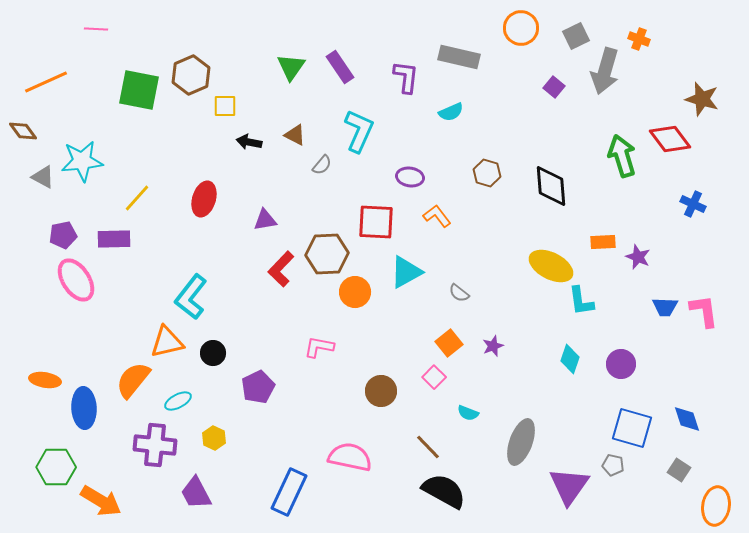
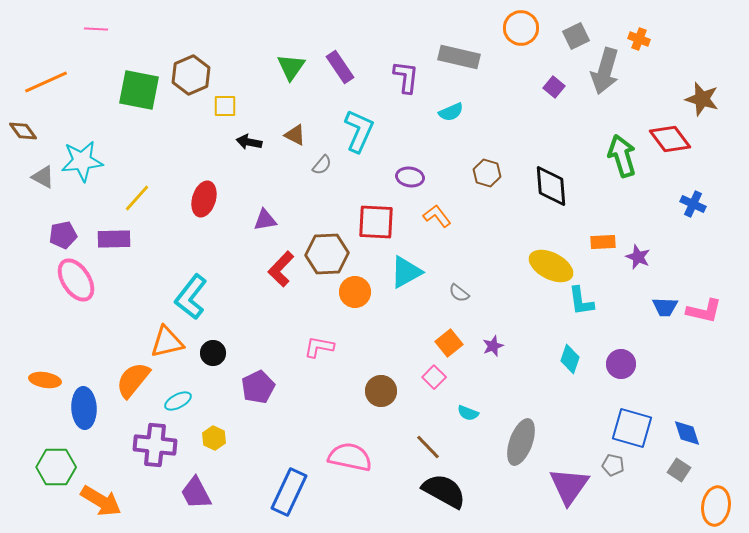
pink L-shape at (704, 311): rotated 111 degrees clockwise
blue diamond at (687, 419): moved 14 px down
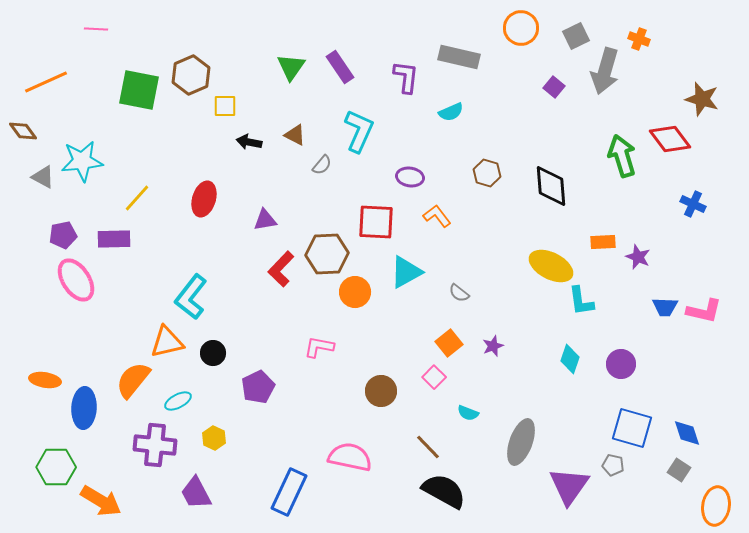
blue ellipse at (84, 408): rotated 6 degrees clockwise
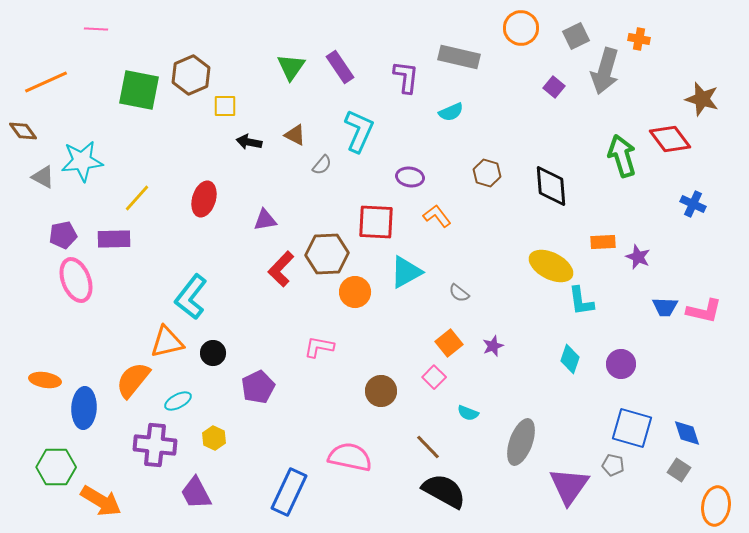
orange cross at (639, 39): rotated 10 degrees counterclockwise
pink ellipse at (76, 280): rotated 12 degrees clockwise
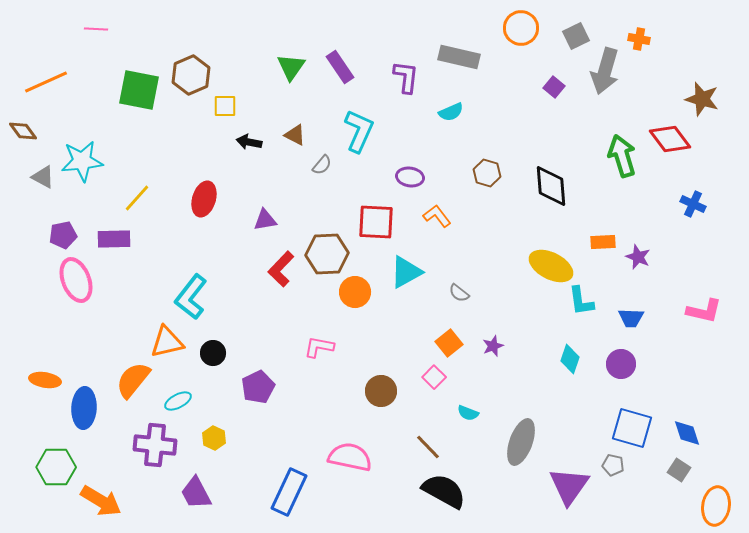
blue trapezoid at (665, 307): moved 34 px left, 11 px down
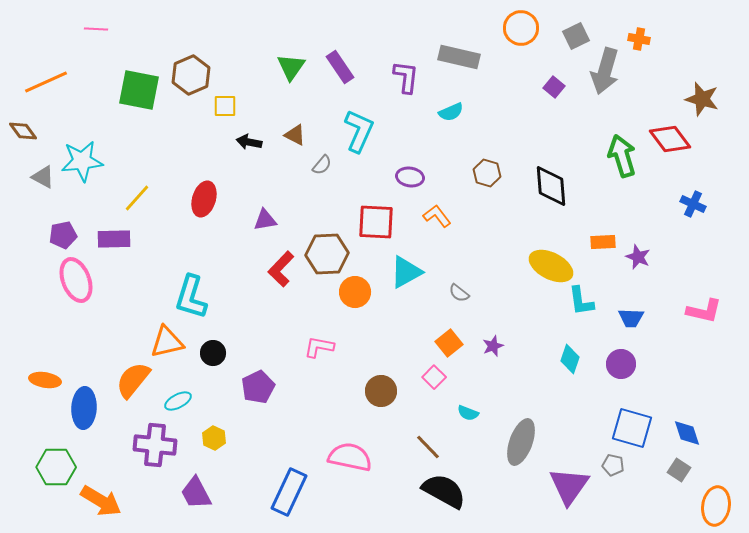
cyan L-shape at (191, 297): rotated 21 degrees counterclockwise
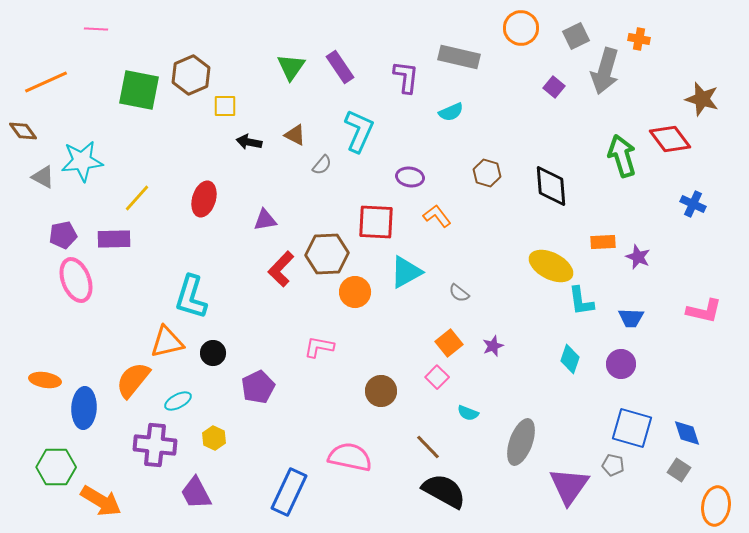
pink square at (434, 377): moved 3 px right
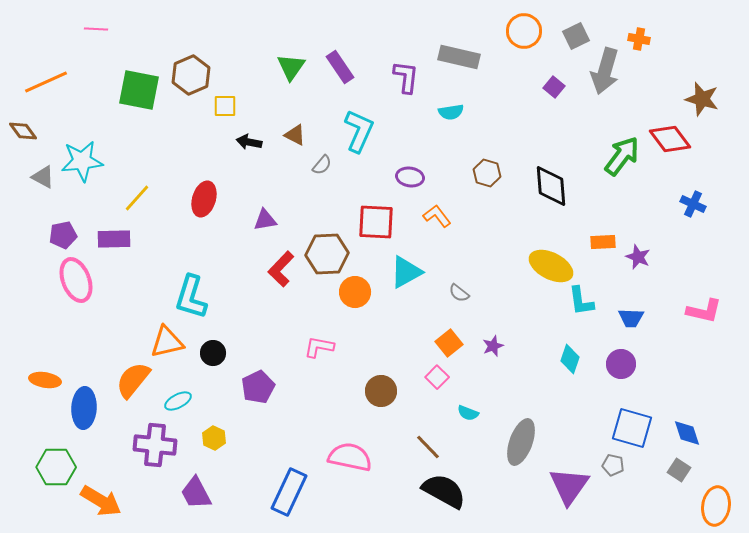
orange circle at (521, 28): moved 3 px right, 3 px down
cyan semicircle at (451, 112): rotated 15 degrees clockwise
green arrow at (622, 156): rotated 54 degrees clockwise
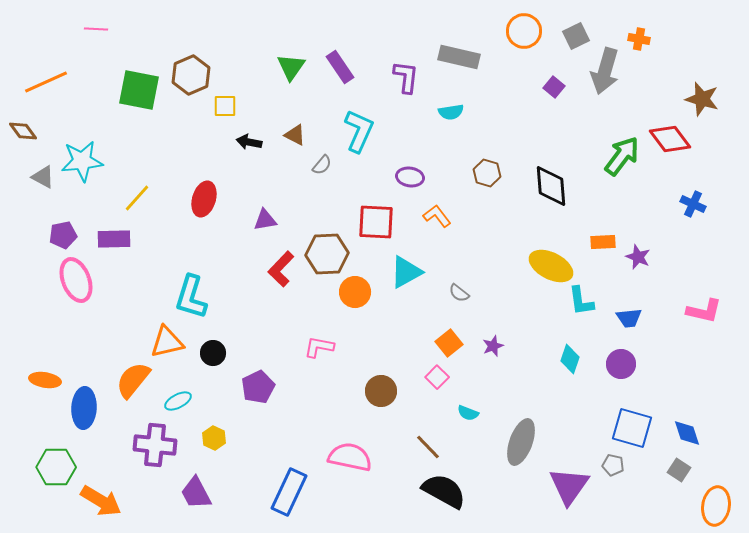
blue trapezoid at (631, 318): moved 2 px left; rotated 8 degrees counterclockwise
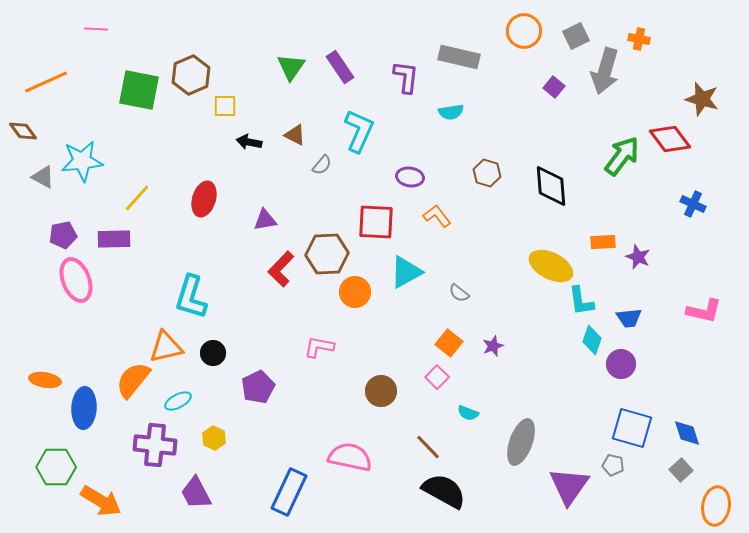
orange triangle at (167, 342): moved 1 px left, 5 px down
orange square at (449, 343): rotated 12 degrees counterclockwise
cyan diamond at (570, 359): moved 22 px right, 19 px up
gray square at (679, 470): moved 2 px right; rotated 15 degrees clockwise
